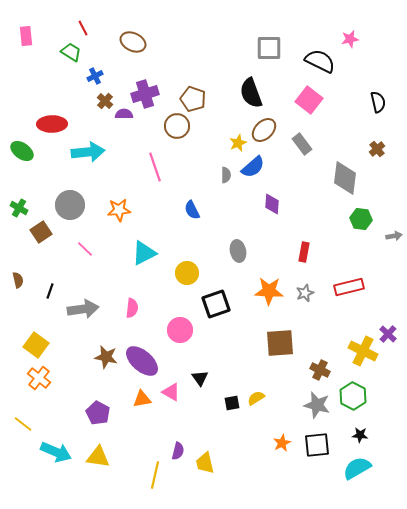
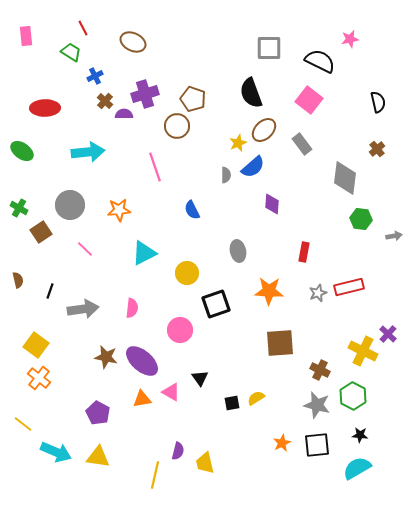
red ellipse at (52, 124): moved 7 px left, 16 px up
gray star at (305, 293): moved 13 px right
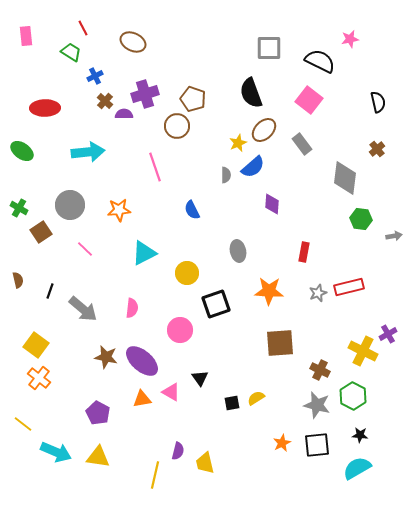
gray arrow at (83, 309): rotated 48 degrees clockwise
purple cross at (388, 334): rotated 18 degrees clockwise
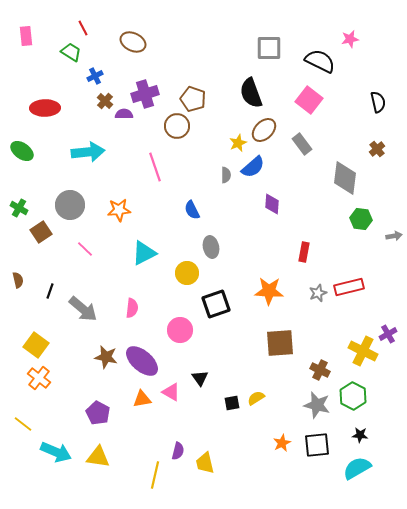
gray ellipse at (238, 251): moved 27 px left, 4 px up
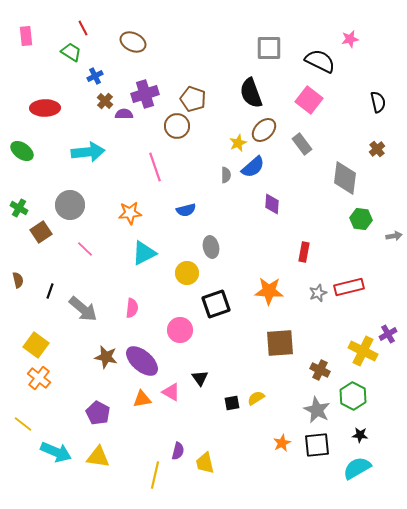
orange star at (119, 210): moved 11 px right, 3 px down
blue semicircle at (192, 210): moved 6 px left; rotated 78 degrees counterclockwise
gray star at (317, 405): moved 5 px down; rotated 12 degrees clockwise
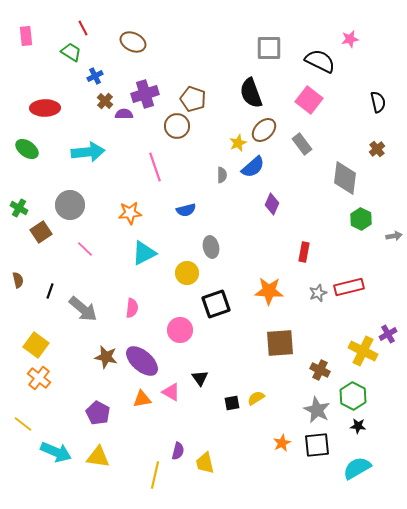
green ellipse at (22, 151): moved 5 px right, 2 px up
gray semicircle at (226, 175): moved 4 px left
purple diamond at (272, 204): rotated 20 degrees clockwise
green hexagon at (361, 219): rotated 20 degrees clockwise
black star at (360, 435): moved 2 px left, 9 px up
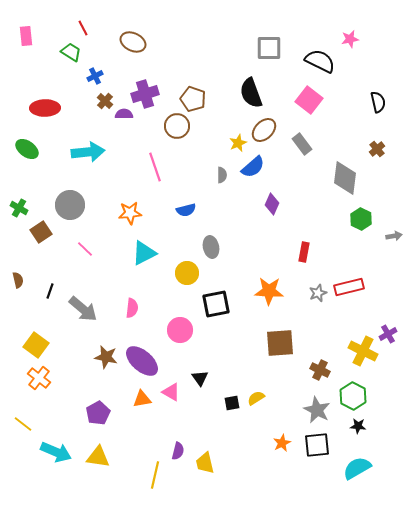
black square at (216, 304): rotated 8 degrees clockwise
purple pentagon at (98, 413): rotated 15 degrees clockwise
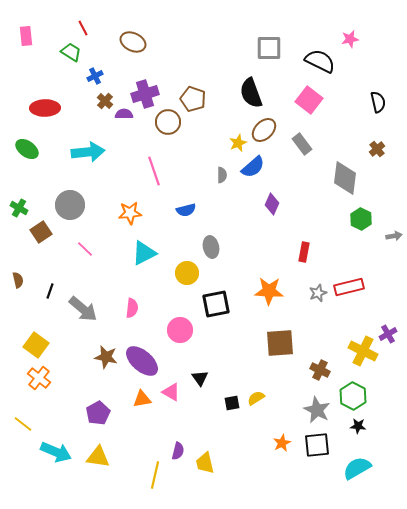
brown circle at (177, 126): moved 9 px left, 4 px up
pink line at (155, 167): moved 1 px left, 4 px down
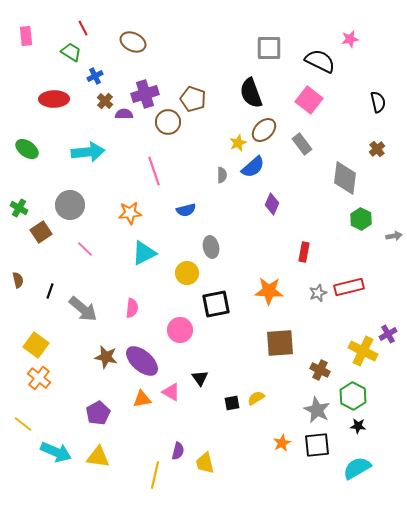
red ellipse at (45, 108): moved 9 px right, 9 px up
